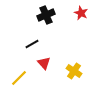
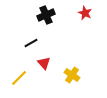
red star: moved 4 px right
black line: moved 1 px left, 1 px up
yellow cross: moved 2 px left, 4 px down
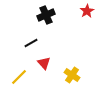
red star: moved 2 px right, 2 px up; rotated 16 degrees clockwise
yellow line: moved 1 px up
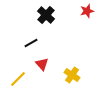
red star: rotated 16 degrees clockwise
black cross: rotated 24 degrees counterclockwise
red triangle: moved 2 px left, 1 px down
yellow line: moved 1 px left, 2 px down
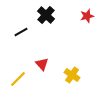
red star: moved 5 px down
black line: moved 10 px left, 11 px up
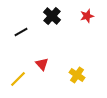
black cross: moved 6 px right, 1 px down
yellow cross: moved 5 px right
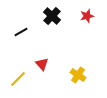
yellow cross: moved 1 px right
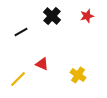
red triangle: rotated 24 degrees counterclockwise
